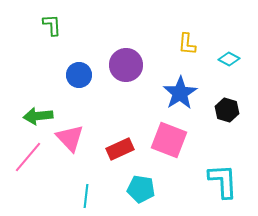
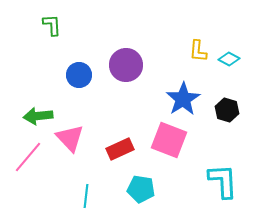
yellow L-shape: moved 11 px right, 7 px down
blue star: moved 3 px right, 6 px down
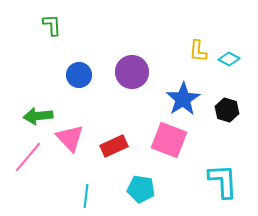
purple circle: moved 6 px right, 7 px down
red rectangle: moved 6 px left, 3 px up
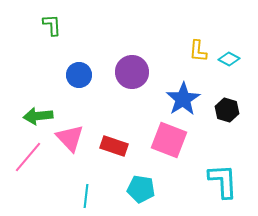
red rectangle: rotated 44 degrees clockwise
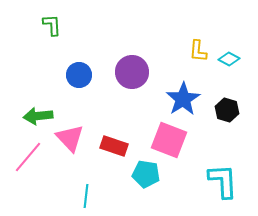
cyan pentagon: moved 5 px right, 15 px up
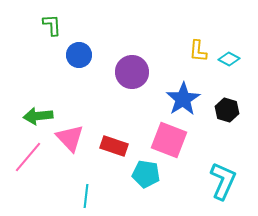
blue circle: moved 20 px up
cyan L-shape: rotated 27 degrees clockwise
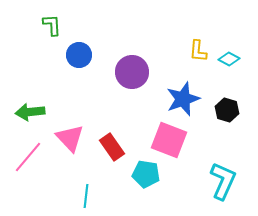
blue star: rotated 12 degrees clockwise
green arrow: moved 8 px left, 4 px up
red rectangle: moved 2 px left, 1 px down; rotated 36 degrees clockwise
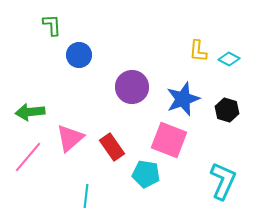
purple circle: moved 15 px down
pink triangle: rotated 32 degrees clockwise
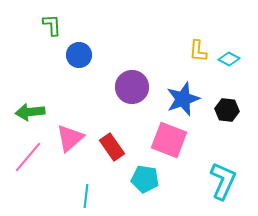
black hexagon: rotated 10 degrees counterclockwise
cyan pentagon: moved 1 px left, 5 px down
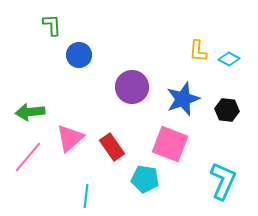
pink square: moved 1 px right, 4 px down
